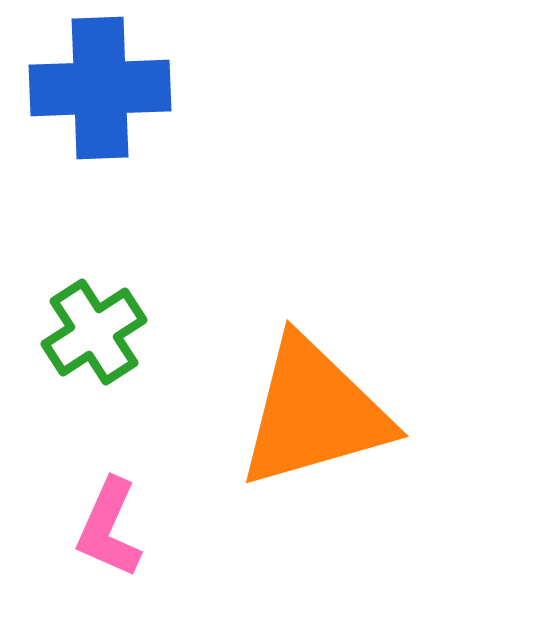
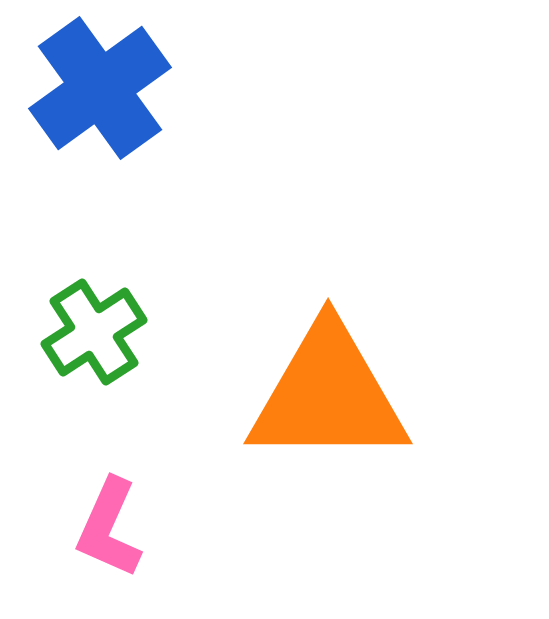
blue cross: rotated 34 degrees counterclockwise
orange triangle: moved 14 px right, 18 px up; rotated 16 degrees clockwise
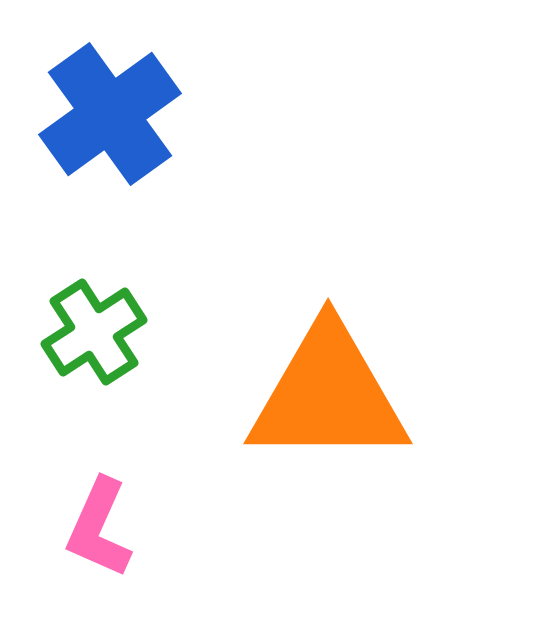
blue cross: moved 10 px right, 26 px down
pink L-shape: moved 10 px left
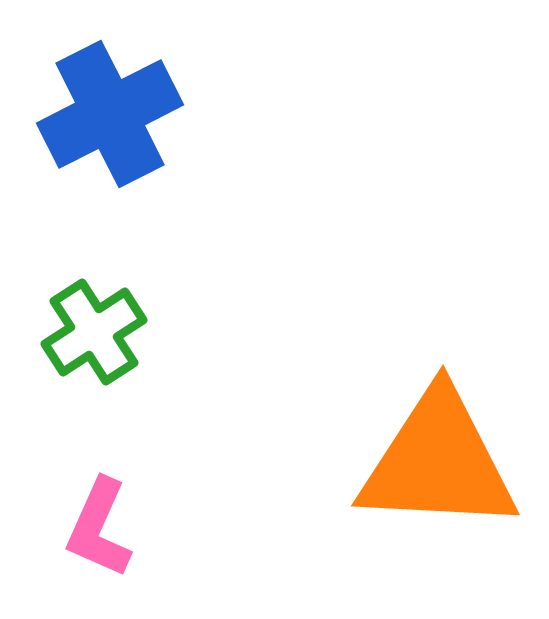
blue cross: rotated 9 degrees clockwise
orange triangle: moved 110 px right, 67 px down; rotated 3 degrees clockwise
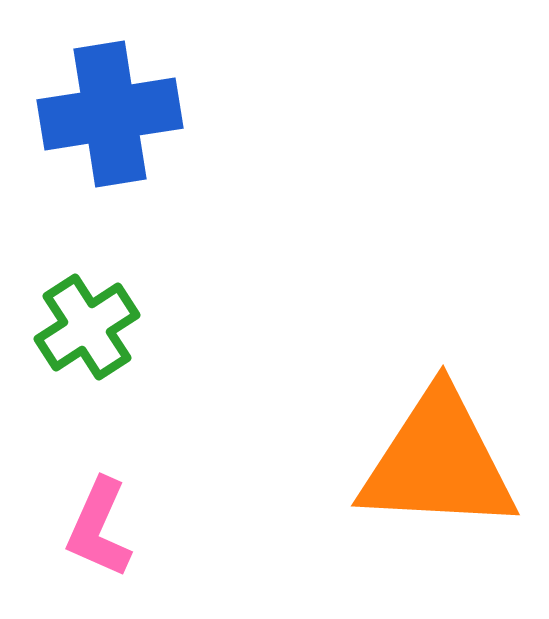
blue cross: rotated 18 degrees clockwise
green cross: moved 7 px left, 5 px up
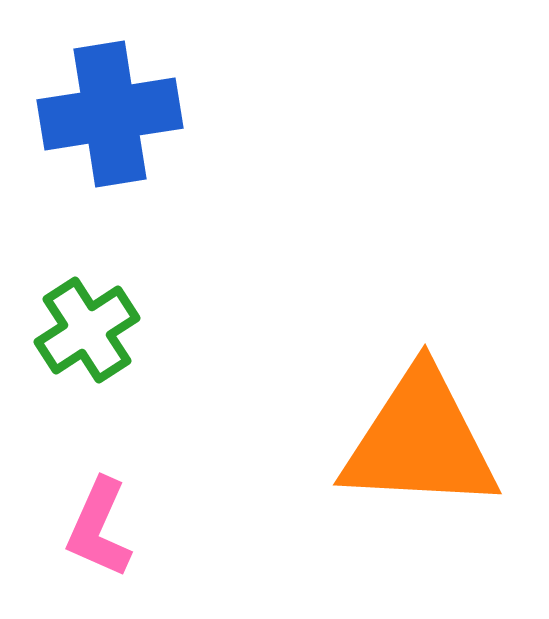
green cross: moved 3 px down
orange triangle: moved 18 px left, 21 px up
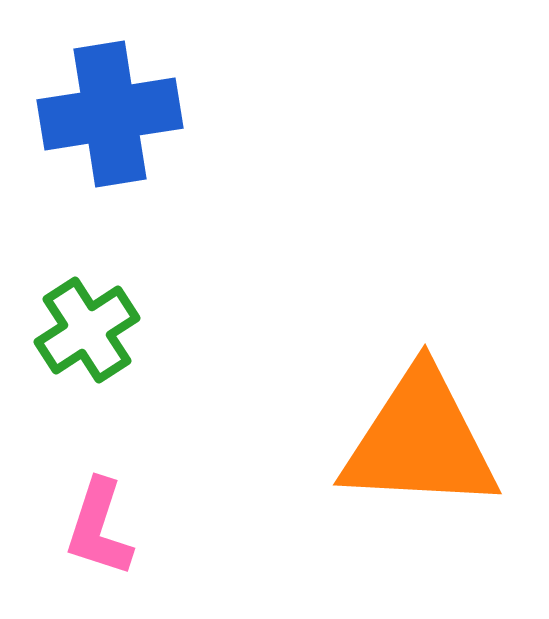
pink L-shape: rotated 6 degrees counterclockwise
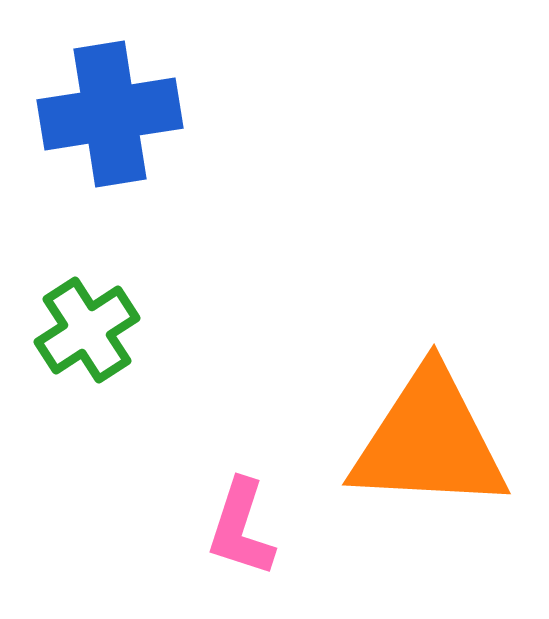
orange triangle: moved 9 px right
pink L-shape: moved 142 px right
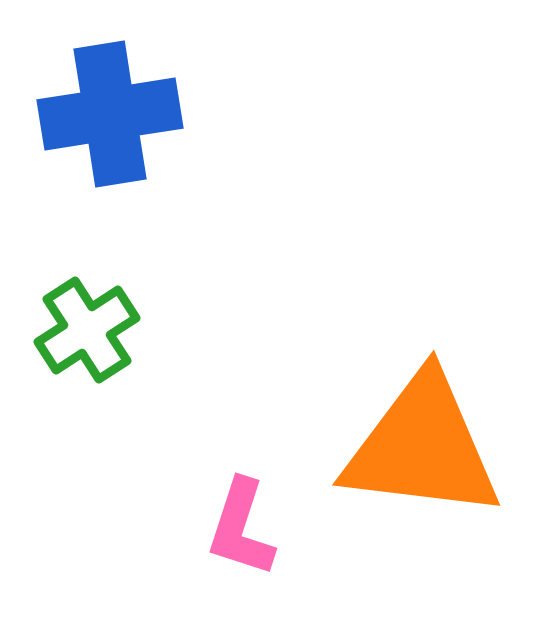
orange triangle: moved 7 px left, 6 px down; rotated 4 degrees clockwise
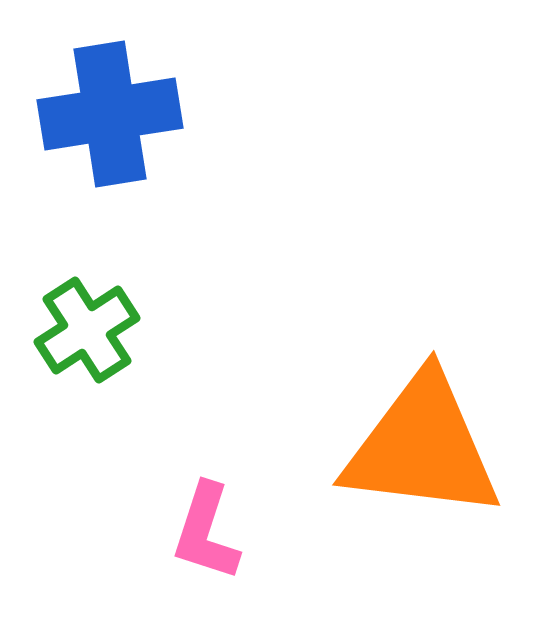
pink L-shape: moved 35 px left, 4 px down
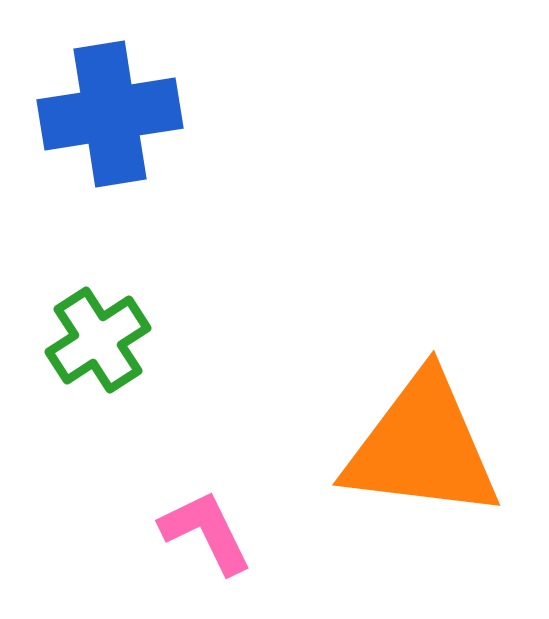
green cross: moved 11 px right, 10 px down
pink L-shape: rotated 136 degrees clockwise
